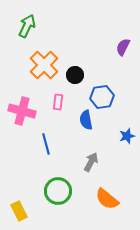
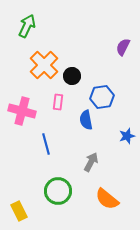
black circle: moved 3 px left, 1 px down
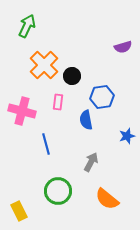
purple semicircle: rotated 132 degrees counterclockwise
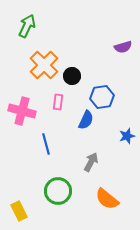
blue semicircle: rotated 144 degrees counterclockwise
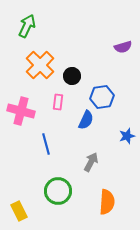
orange cross: moved 4 px left
pink cross: moved 1 px left
orange semicircle: moved 3 px down; rotated 125 degrees counterclockwise
